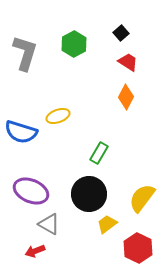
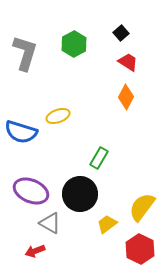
green rectangle: moved 5 px down
black circle: moved 9 px left
yellow semicircle: moved 9 px down
gray triangle: moved 1 px right, 1 px up
red hexagon: moved 2 px right, 1 px down
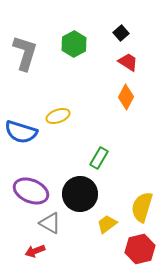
yellow semicircle: rotated 20 degrees counterclockwise
red hexagon: rotated 20 degrees clockwise
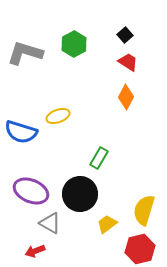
black square: moved 4 px right, 2 px down
gray L-shape: rotated 90 degrees counterclockwise
yellow semicircle: moved 2 px right, 3 px down
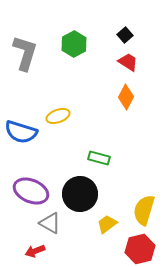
gray L-shape: rotated 90 degrees clockwise
green rectangle: rotated 75 degrees clockwise
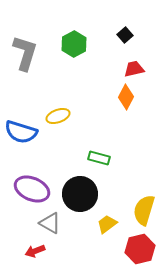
red trapezoid: moved 6 px right, 7 px down; rotated 45 degrees counterclockwise
purple ellipse: moved 1 px right, 2 px up
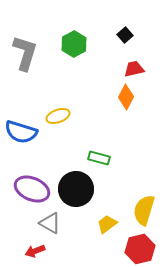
black circle: moved 4 px left, 5 px up
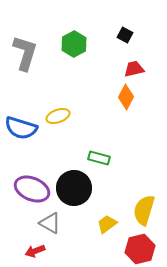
black square: rotated 21 degrees counterclockwise
blue semicircle: moved 4 px up
black circle: moved 2 px left, 1 px up
